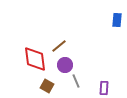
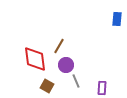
blue rectangle: moved 1 px up
brown line: rotated 21 degrees counterclockwise
purple circle: moved 1 px right
purple rectangle: moved 2 px left
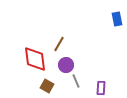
blue rectangle: rotated 16 degrees counterclockwise
brown line: moved 2 px up
purple rectangle: moved 1 px left
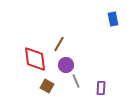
blue rectangle: moved 4 px left
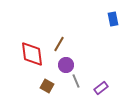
red diamond: moved 3 px left, 5 px up
purple rectangle: rotated 48 degrees clockwise
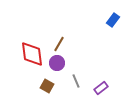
blue rectangle: moved 1 px down; rotated 48 degrees clockwise
purple circle: moved 9 px left, 2 px up
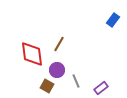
purple circle: moved 7 px down
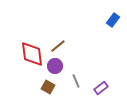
brown line: moved 1 px left, 2 px down; rotated 21 degrees clockwise
purple circle: moved 2 px left, 4 px up
brown square: moved 1 px right, 1 px down
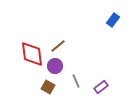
purple rectangle: moved 1 px up
